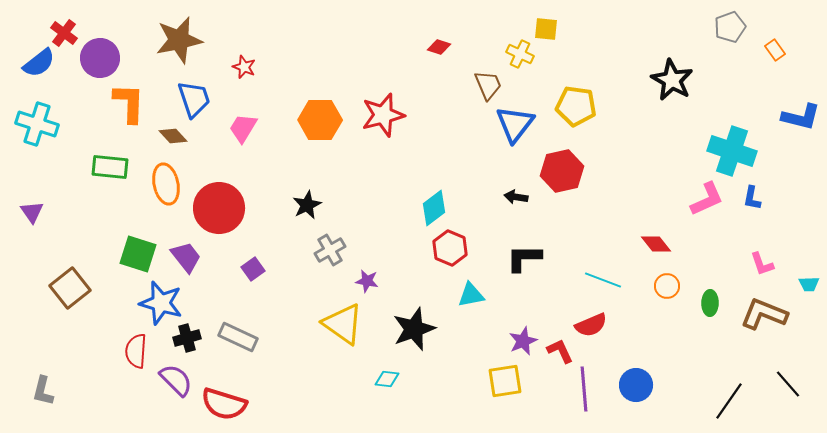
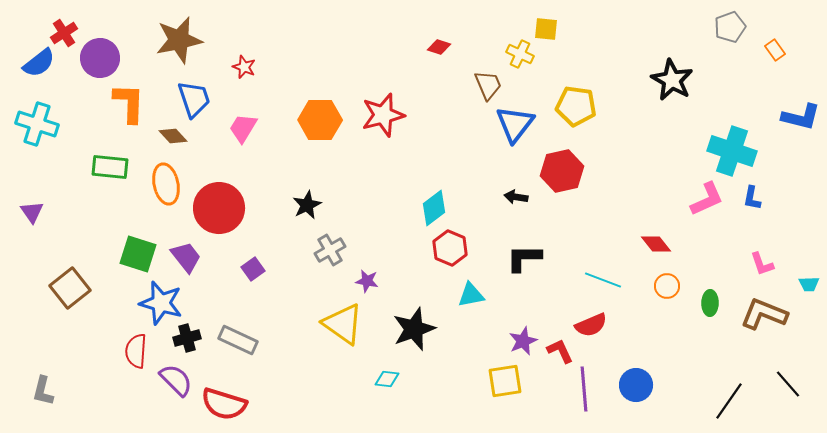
red cross at (64, 33): rotated 20 degrees clockwise
gray rectangle at (238, 337): moved 3 px down
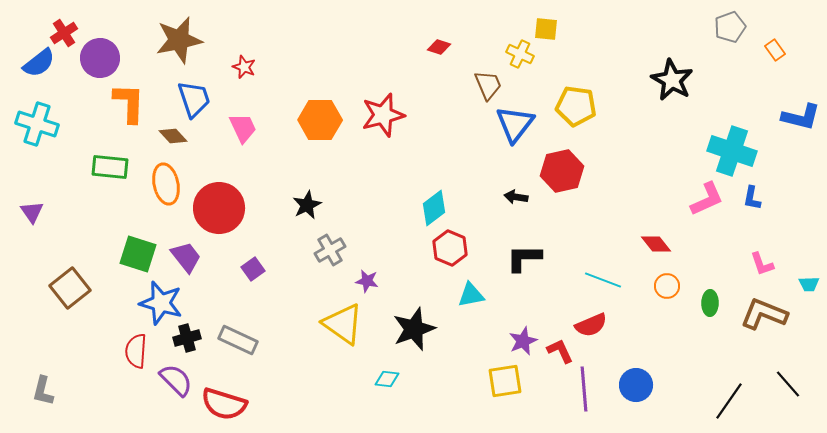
pink trapezoid at (243, 128): rotated 124 degrees clockwise
